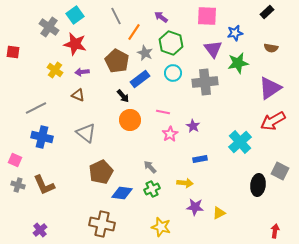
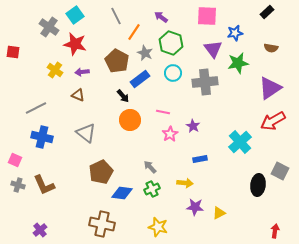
yellow star at (161, 227): moved 3 px left
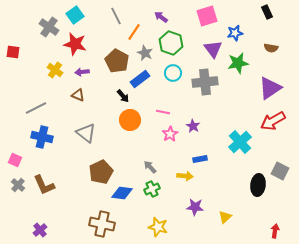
black rectangle at (267, 12): rotated 72 degrees counterclockwise
pink square at (207, 16): rotated 20 degrees counterclockwise
yellow arrow at (185, 183): moved 7 px up
gray cross at (18, 185): rotated 24 degrees clockwise
yellow triangle at (219, 213): moved 6 px right, 4 px down; rotated 16 degrees counterclockwise
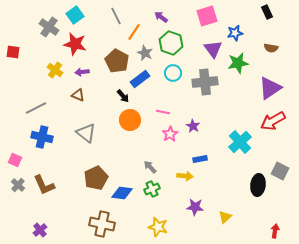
brown pentagon at (101, 172): moved 5 px left, 6 px down
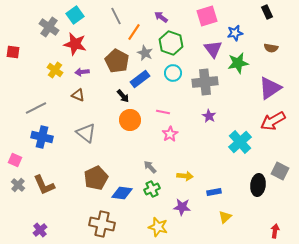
purple star at (193, 126): moved 16 px right, 10 px up
blue rectangle at (200, 159): moved 14 px right, 33 px down
purple star at (195, 207): moved 13 px left
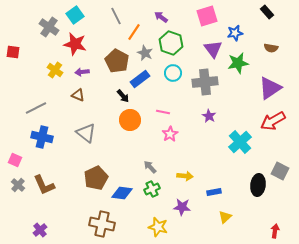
black rectangle at (267, 12): rotated 16 degrees counterclockwise
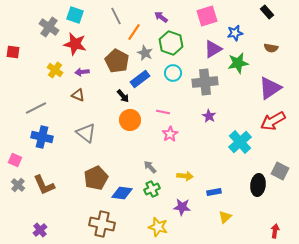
cyan square at (75, 15): rotated 36 degrees counterclockwise
purple triangle at (213, 49): rotated 36 degrees clockwise
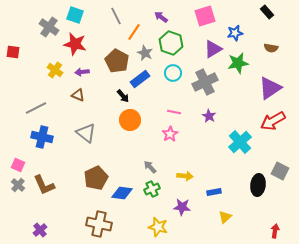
pink square at (207, 16): moved 2 px left
gray cross at (205, 82): rotated 20 degrees counterclockwise
pink line at (163, 112): moved 11 px right
pink square at (15, 160): moved 3 px right, 5 px down
brown cross at (102, 224): moved 3 px left
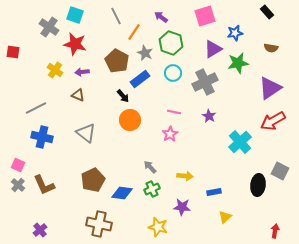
brown pentagon at (96, 178): moved 3 px left, 2 px down
